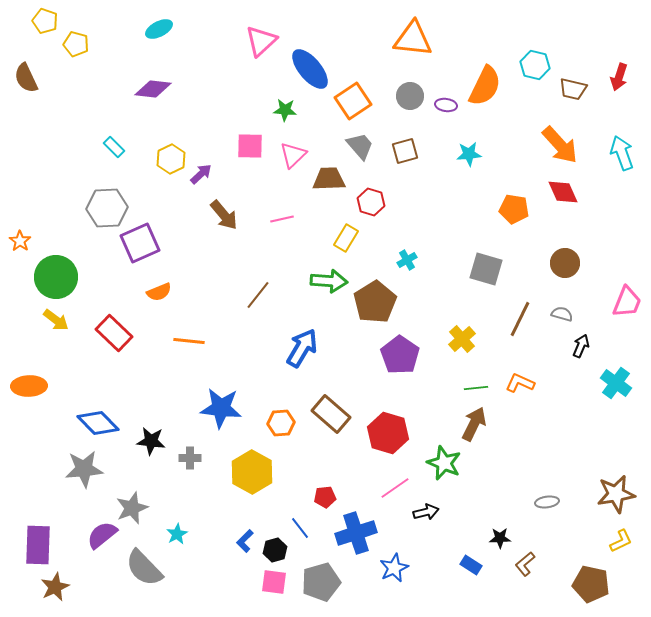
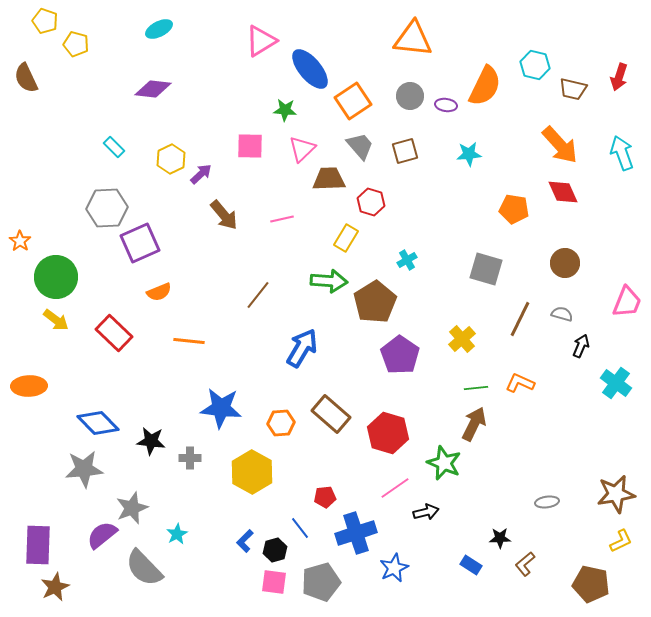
pink triangle at (261, 41): rotated 12 degrees clockwise
pink triangle at (293, 155): moved 9 px right, 6 px up
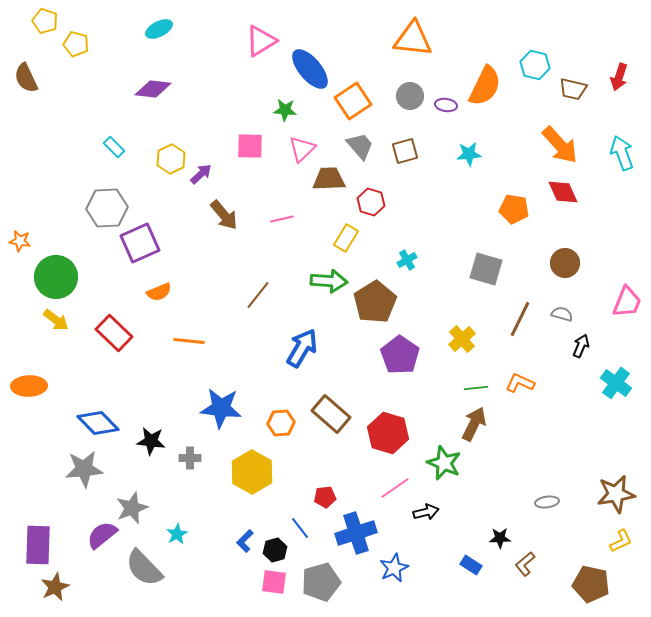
orange star at (20, 241): rotated 25 degrees counterclockwise
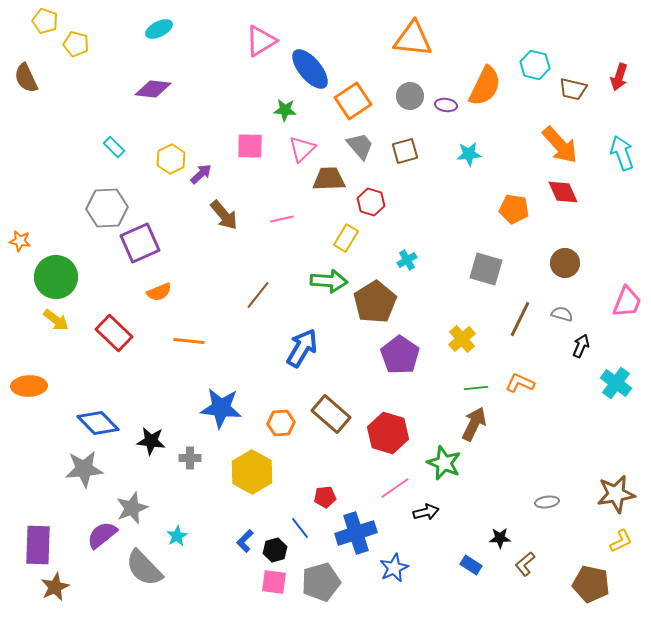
cyan star at (177, 534): moved 2 px down
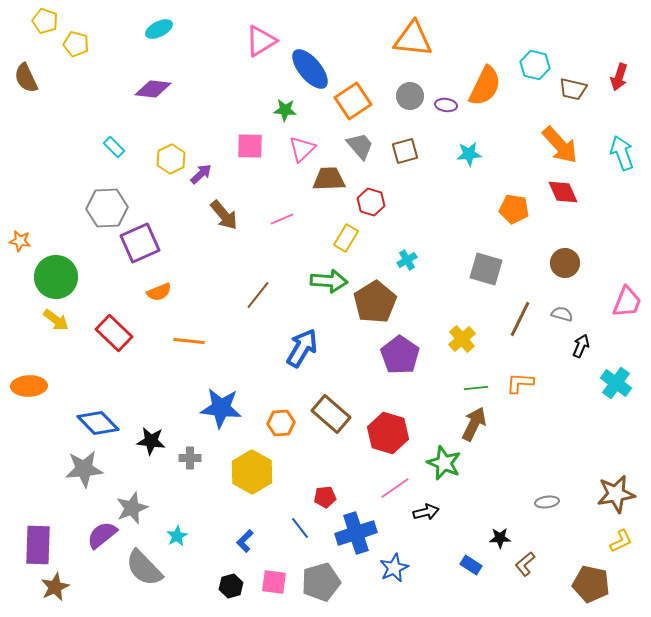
pink line at (282, 219): rotated 10 degrees counterclockwise
orange L-shape at (520, 383): rotated 20 degrees counterclockwise
black hexagon at (275, 550): moved 44 px left, 36 px down
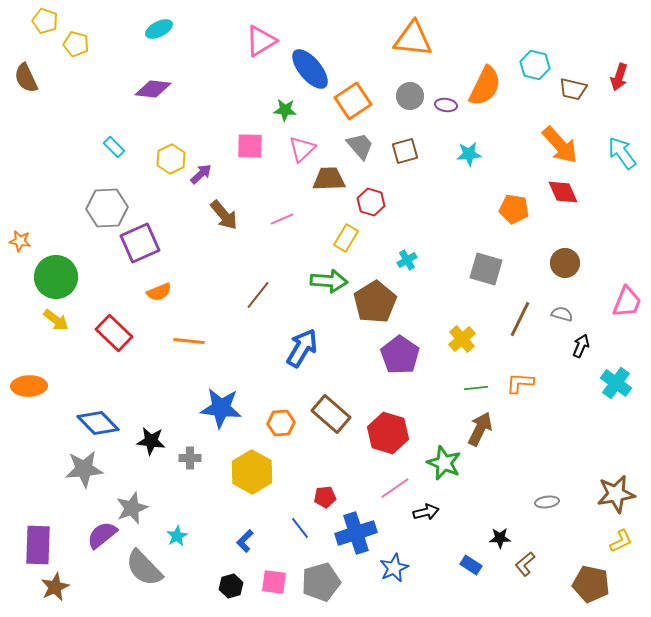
cyan arrow at (622, 153): rotated 16 degrees counterclockwise
brown arrow at (474, 424): moved 6 px right, 5 px down
